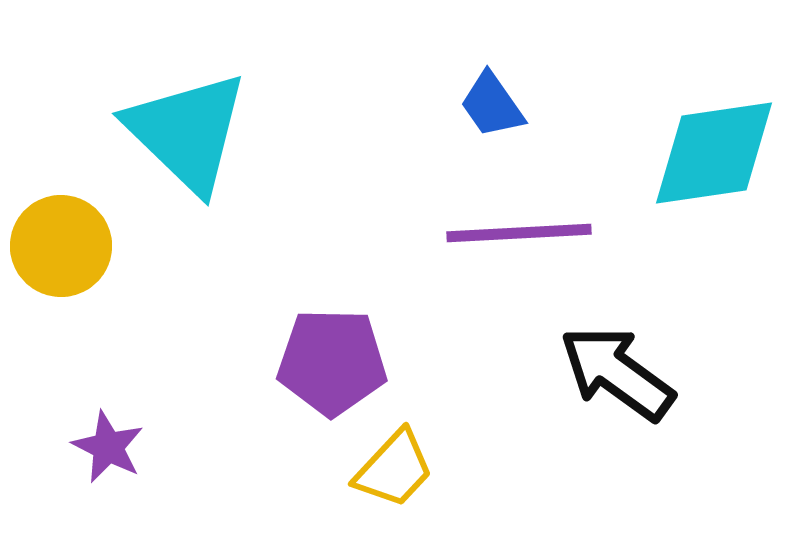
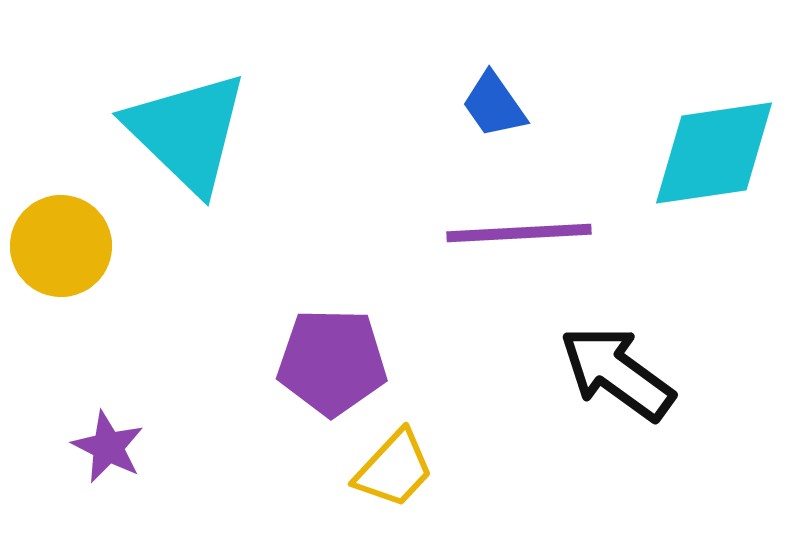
blue trapezoid: moved 2 px right
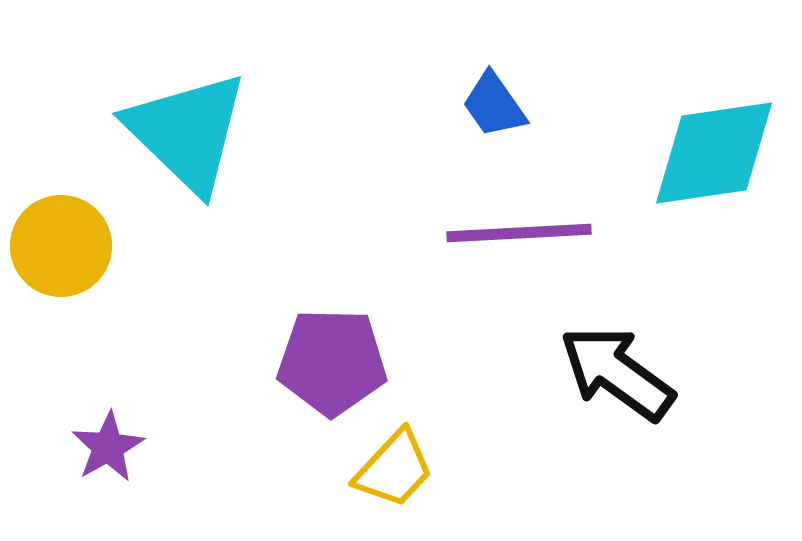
purple star: rotated 16 degrees clockwise
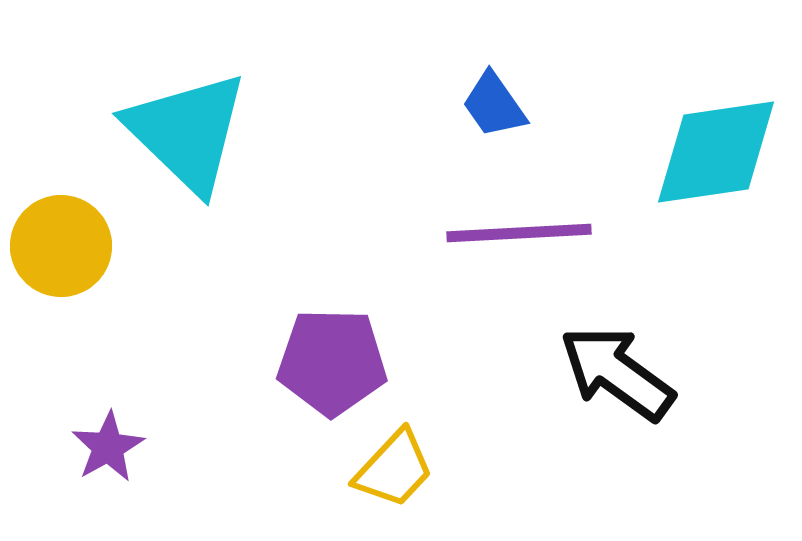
cyan diamond: moved 2 px right, 1 px up
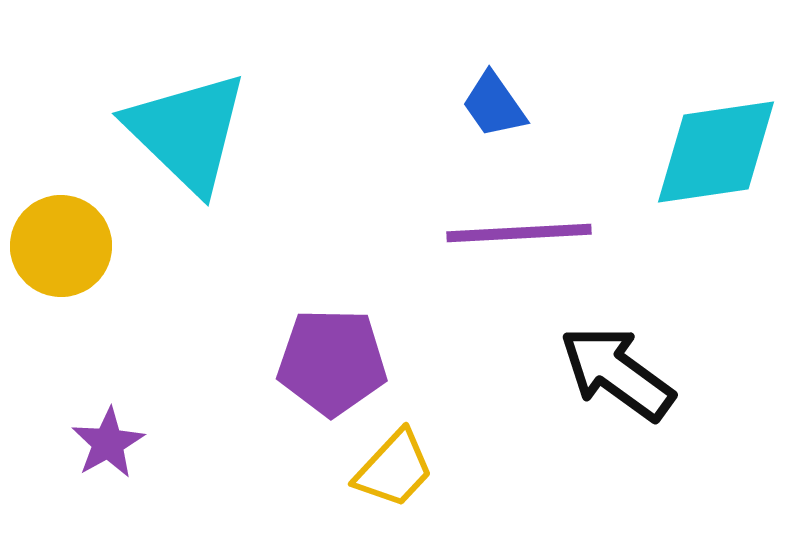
purple star: moved 4 px up
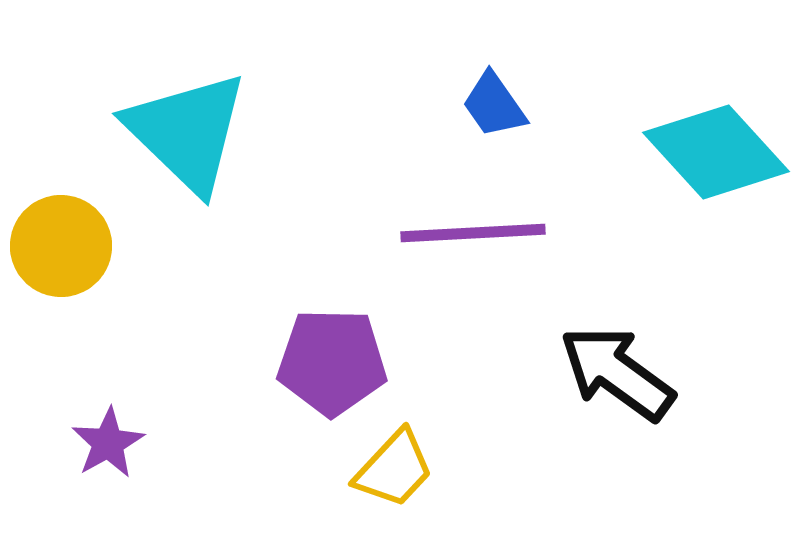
cyan diamond: rotated 56 degrees clockwise
purple line: moved 46 px left
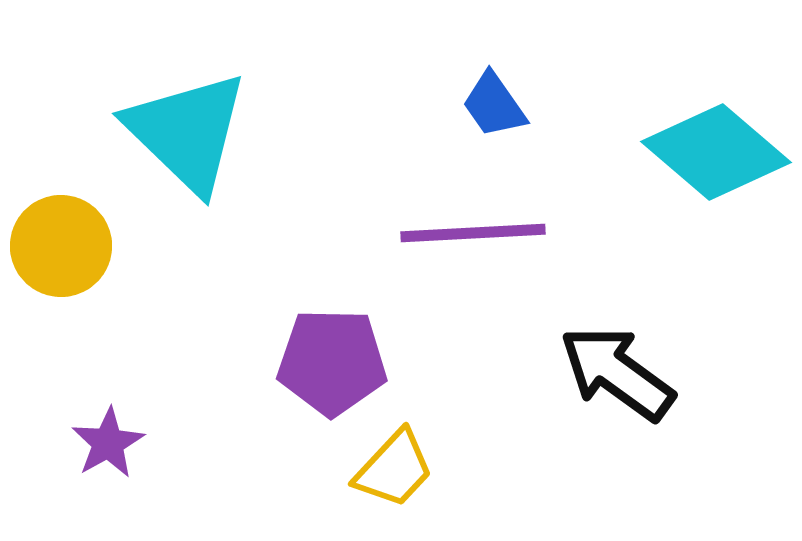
cyan diamond: rotated 7 degrees counterclockwise
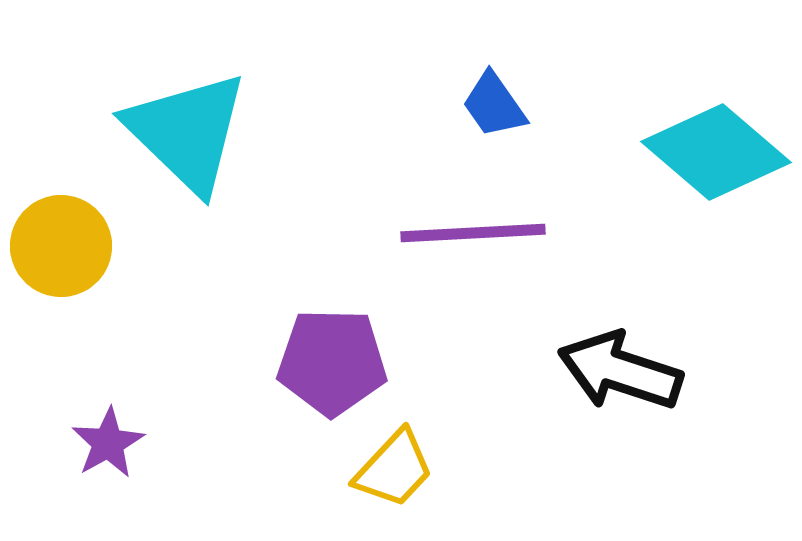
black arrow: moved 3 px right, 2 px up; rotated 18 degrees counterclockwise
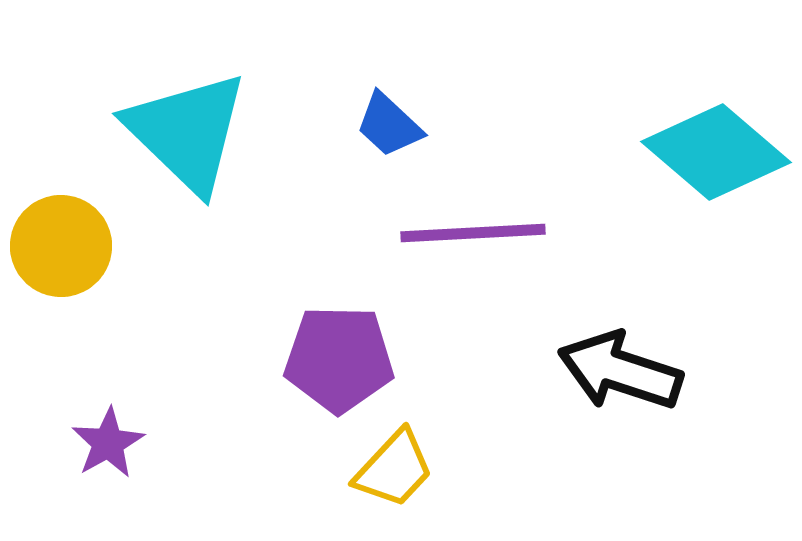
blue trapezoid: moved 105 px left, 20 px down; rotated 12 degrees counterclockwise
purple pentagon: moved 7 px right, 3 px up
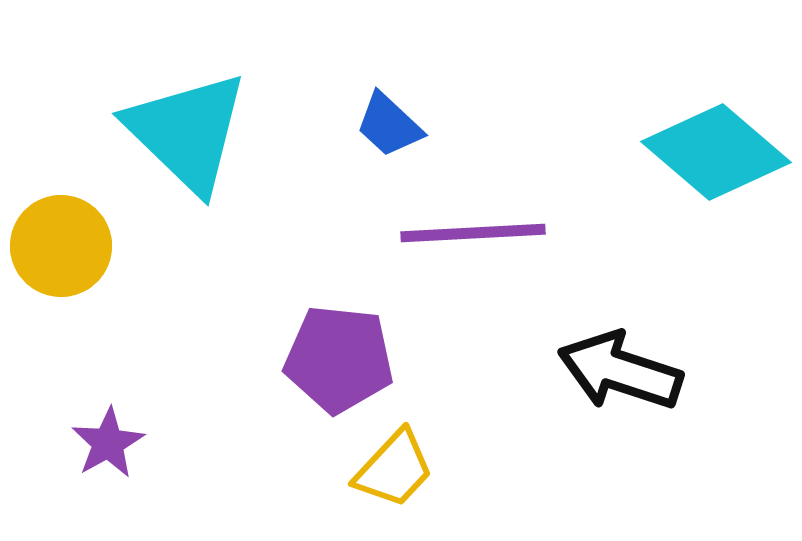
purple pentagon: rotated 5 degrees clockwise
